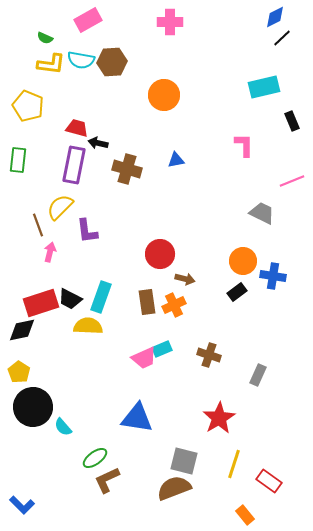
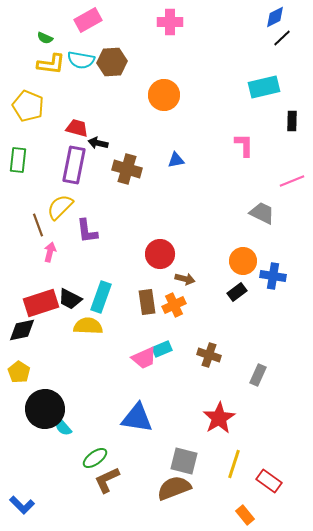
black rectangle at (292, 121): rotated 24 degrees clockwise
black circle at (33, 407): moved 12 px right, 2 px down
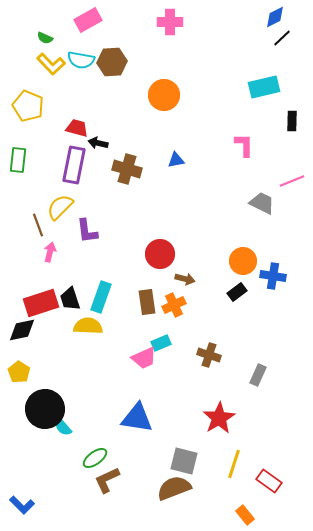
yellow L-shape at (51, 64): rotated 40 degrees clockwise
gray trapezoid at (262, 213): moved 10 px up
black trapezoid at (70, 299): rotated 45 degrees clockwise
cyan rectangle at (162, 349): moved 1 px left, 6 px up
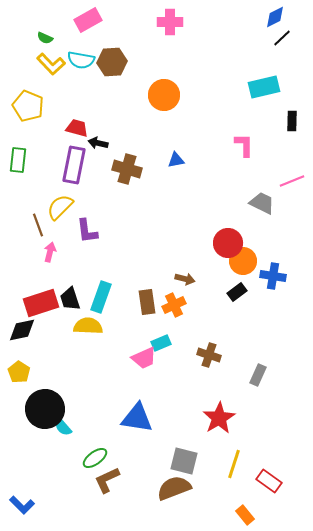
red circle at (160, 254): moved 68 px right, 11 px up
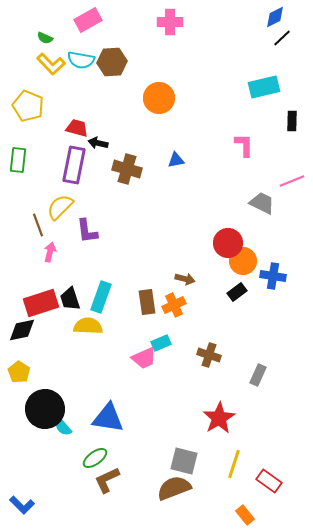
orange circle at (164, 95): moved 5 px left, 3 px down
blue triangle at (137, 418): moved 29 px left
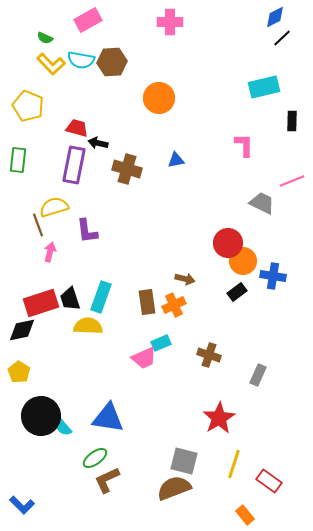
yellow semicircle at (60, 207): moved 6 px left; rotated 28 degrees clockwise
black circle at (45, 409): moved 4 px left, 7 px down
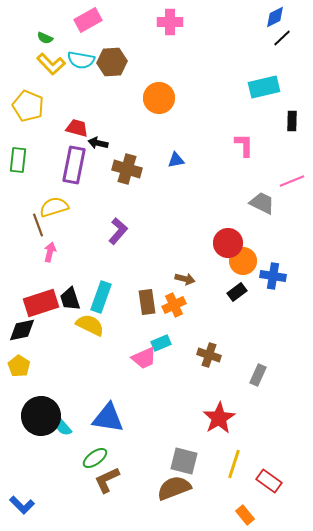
purple L-shape at (87, 231): moved 31 px right; rotated 132 degrees counterclockwise
yellow semicircle at (88, 326): moved 2 px right, 1 px up; rotated 24 degrees clockwise
yellow pentagon at (19, 372): moved 6 px up
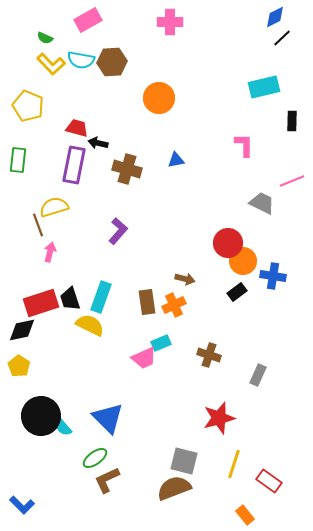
blue triangle at (108, 418): rotated 36 degrees clockwise
red star at (219, 418): rotated 16 degrees clockwise
